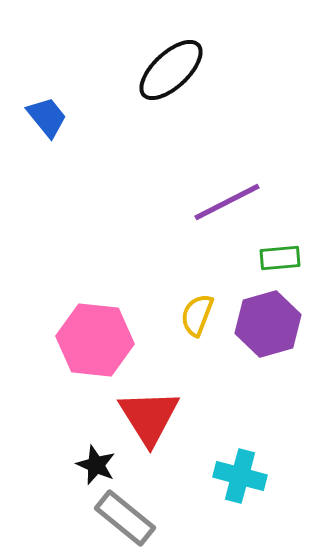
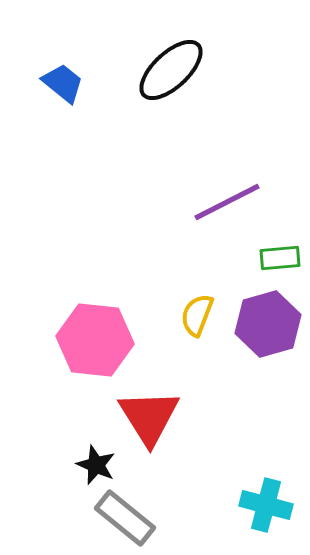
blue trapezoid: moved 16 px right, 34 px up; rotated 12 degrees counterclockwise
cyan cross: moved 26 px right, 29 px down
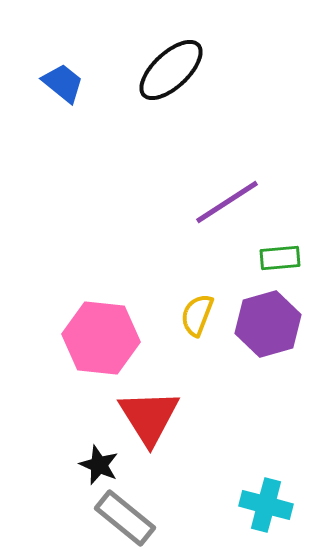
purple line: rotated 6 degrees counterclockwise
pink hexagon: moved 6 px right, 2 px up
black star: moved 3 px right
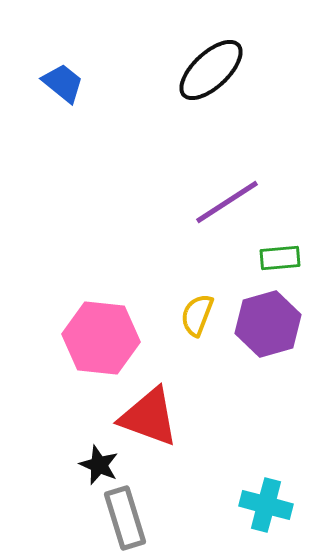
black ellipse: moved 40 px right
red triangle: rotated 38 degrees counterclockwise
gray rectangle: rotated 34 degrees clockwise
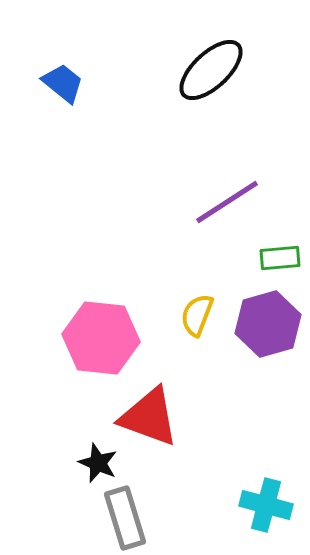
black star: moved 1 px left, 2 px up
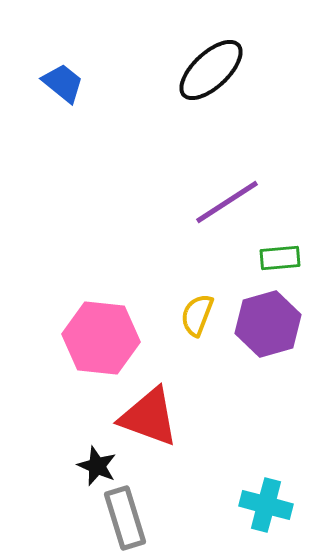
black star: moved 1 px left, 3 px down
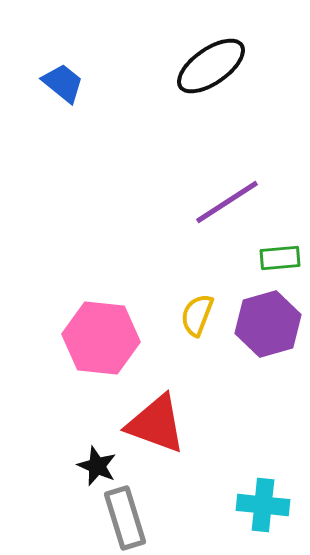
black ellipse: moved 4 px up; rotated 8 degrees clockwise
red triangle: moved 7 px right, 7 px down
cyan cross: moved 3 px left; rotated 9 degrees counterclockwise
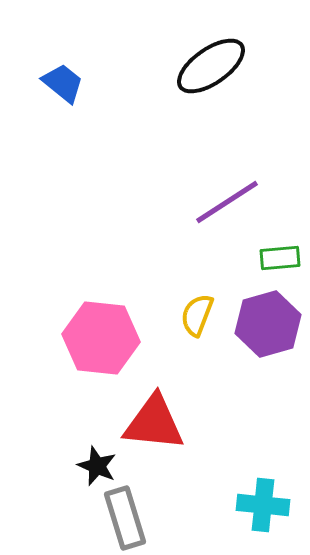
red triangle: moved 2 px left, 1 px up; rotated 14 degrees counterclockwise
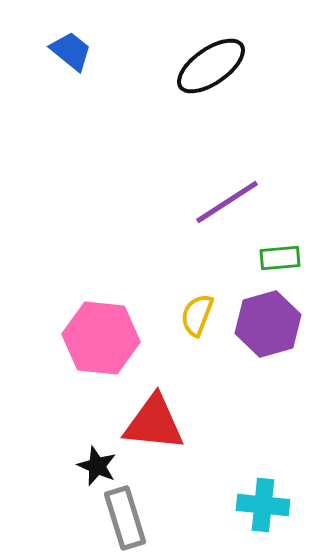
blue trapezoid: moved 8 px right, 32 px up
